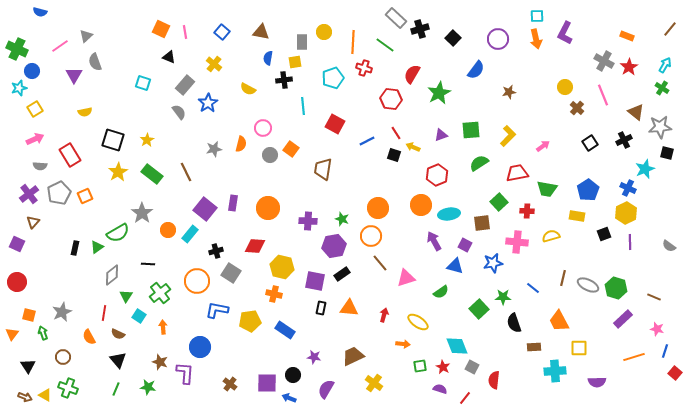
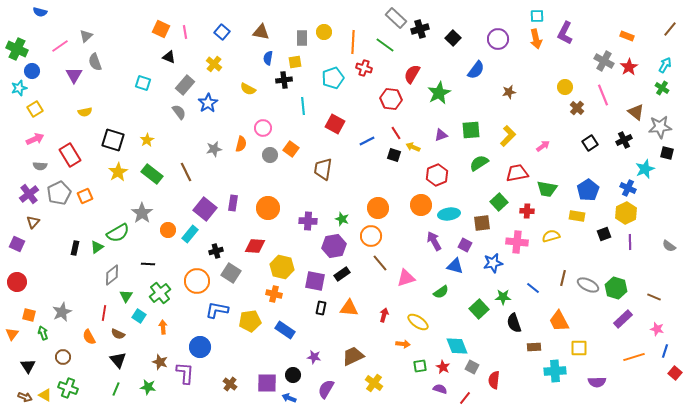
gray rectangle at (302, 42): moved 4 px up
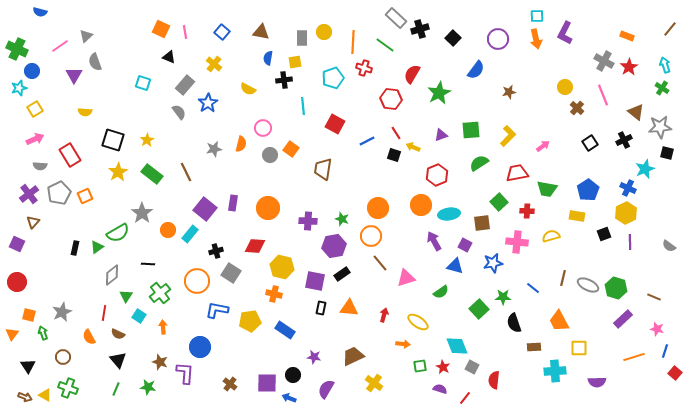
cyan arrow at (665, 65): rotated 49 degrees counterclockwise
yellow semicircle at (85, 112): rotated 16 degrees clockwise
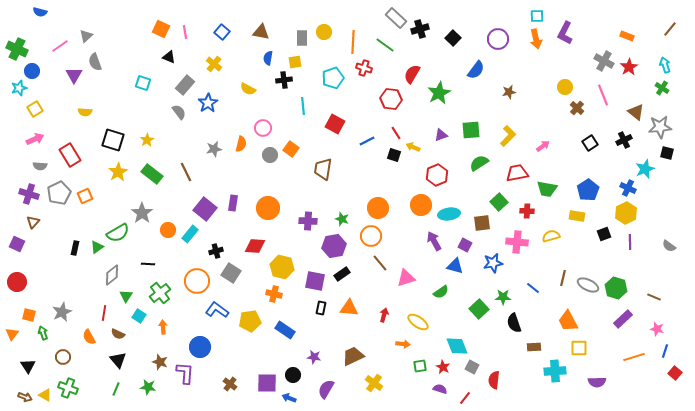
purple cross at (29, 194): rotated 36 degrees counterclockwise
blue L-shape at (217, 310): rotated 25 degrees clockwise
orange trapezoid at (559, 321): moved 9 px right
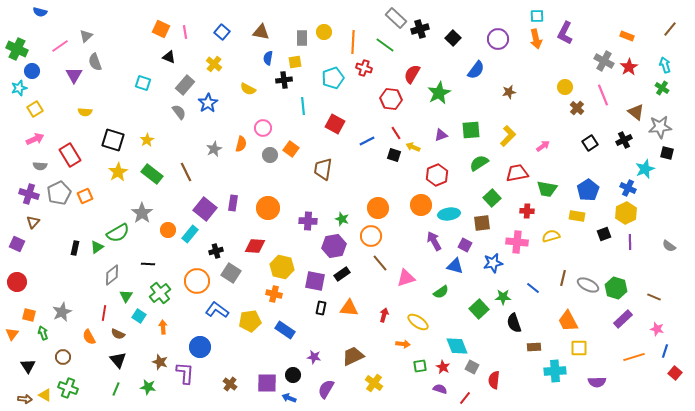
gray star at (214, 149): rotated 14 degrees counterclockwise
green square at (499, 202): moved 7 px left, 4 px up
brown arrow at (25, 397): moved 2 px down; rotated 16 degrees counterclockwise
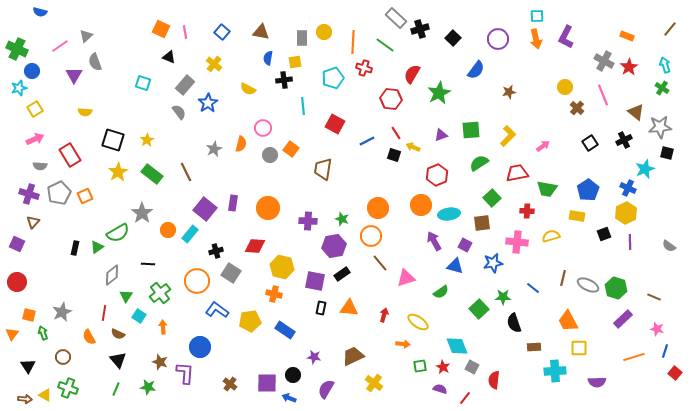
purple L-shape at (565, 33): moved 1 px right, 4 px down
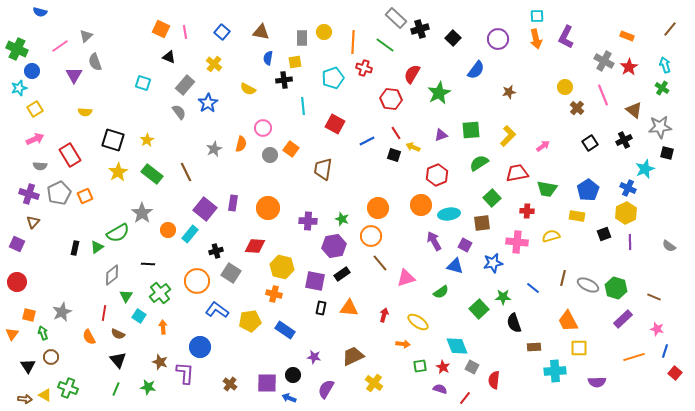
brown triangle at (636, 112): moved 2 px left, 2 px up
brown circle at (63, 357): moved 12 px left
